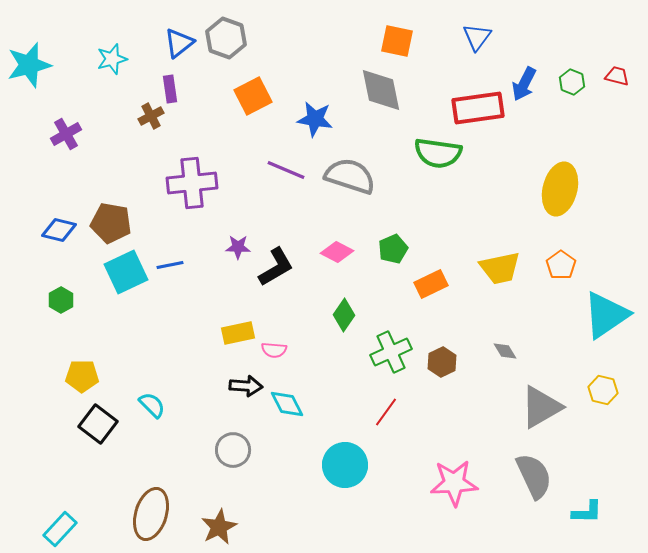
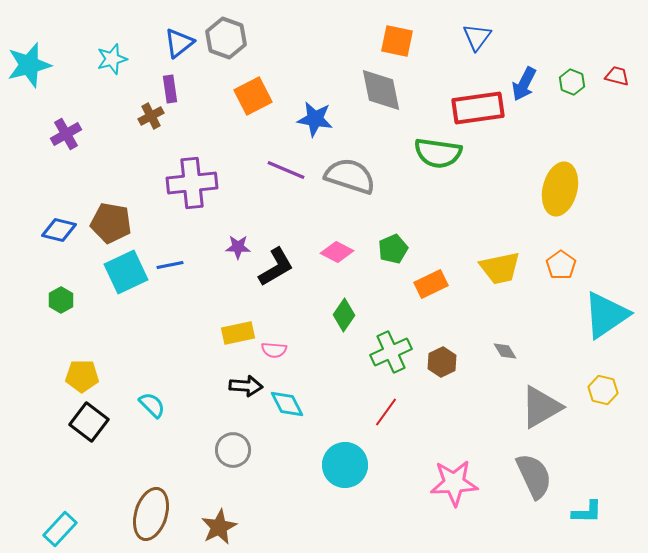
black square at (98, 424): moved 9 px left, 2 px up
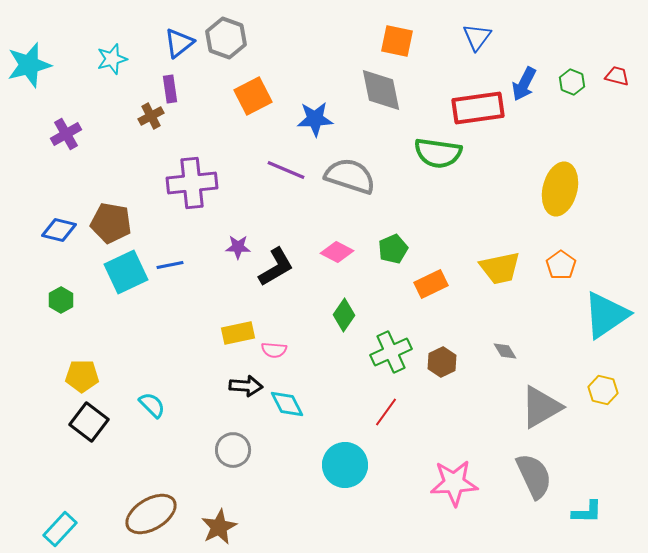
blue star at (315, 119): rotated 12 degrees counterclockwise
brown ellipse at (151, 514): rotated 42 degrees clockwise
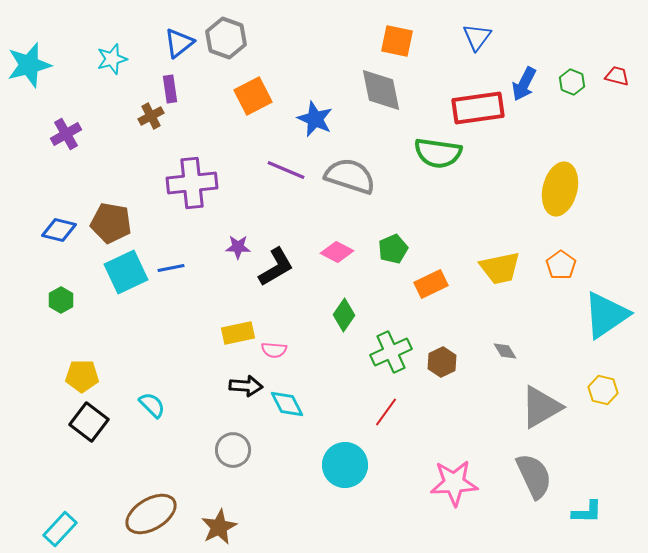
blue star at (315, 119): rotated 27 degrees clockwise
blue line at (170, 265): moved 1 px right, 3 px down
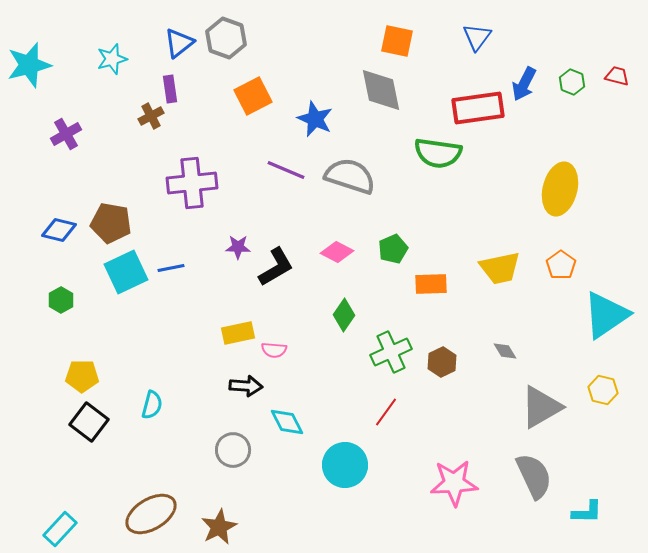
orange rectangle at (431, 284): rotated 24 degrees clockwise
cyan diamond at (287, 404): moved 18 px down
cyan semicircle at (152, 405): rotated 60 degrees clockwise
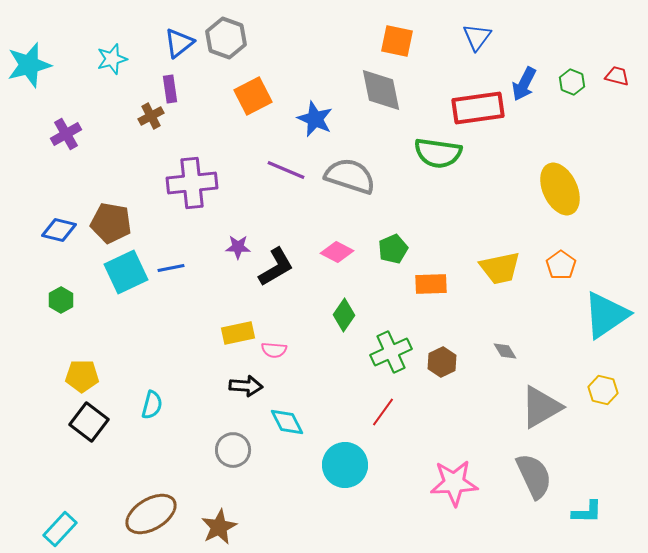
yellow ellipse at (560, 189): rotated 39 degrees counterclockwise
red line at (386, 412): moved 3 px left
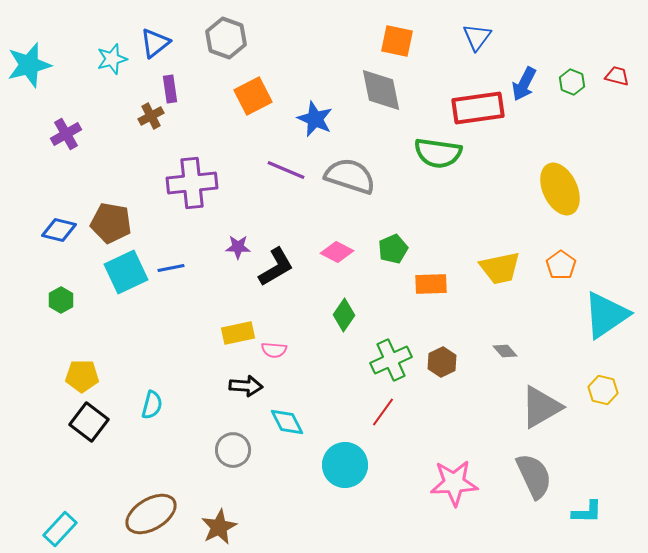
blue triangle at (179, 43): moved 24 px left
gray diamond at (505, 351): rotated 10 degrees counterclockwise
green cross at (391, 352): moved 8 px down
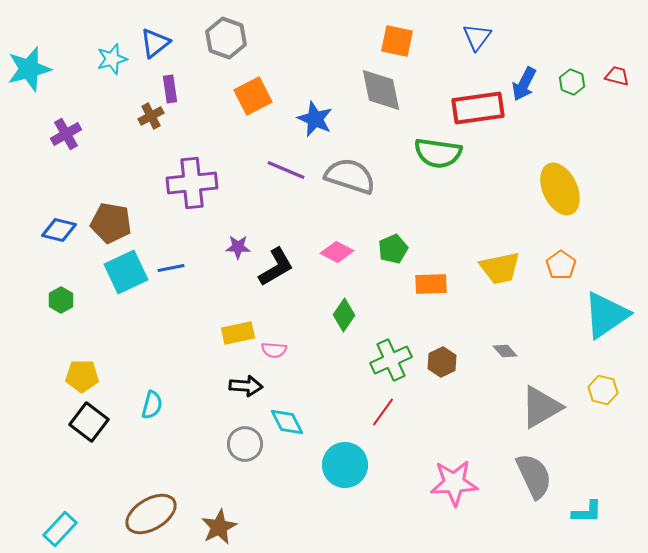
cyan star at (29, 65): moved 4 px down
gray circle at (233, 450): moved 12 px right, 6 px up
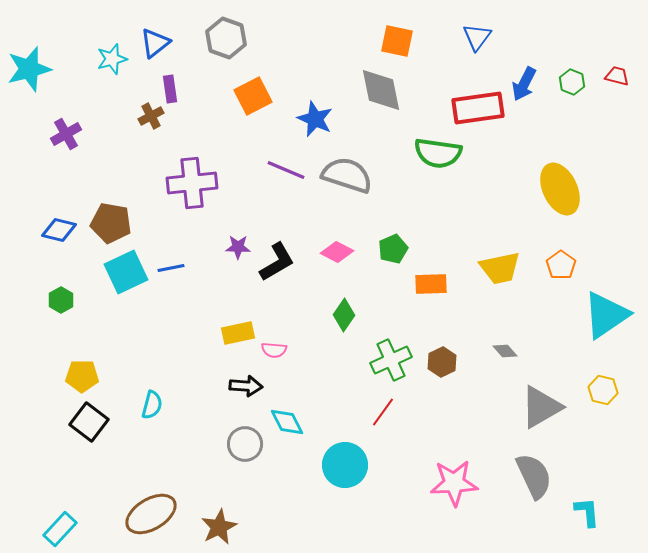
gray semicircle at (350, 176): moved 3 px left, 1 px up
black L-shape at (276, 267): moved 1 px right, 5 px up
cyan L-shape at (587, 512): rotated 96 degrees counterclockwise
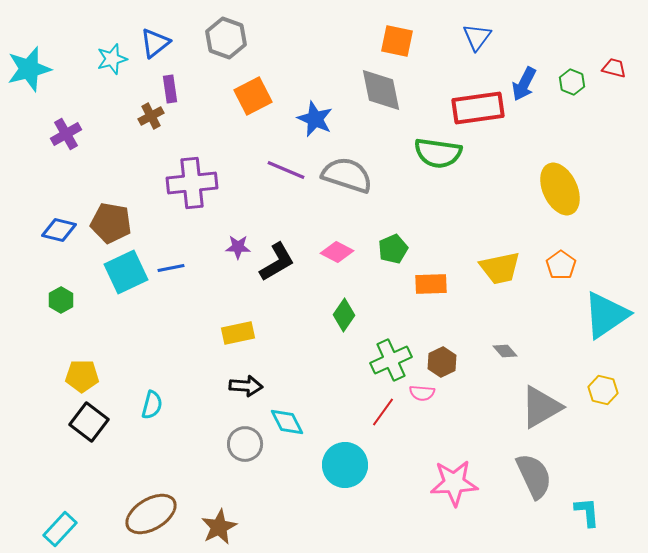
red trapezoid at (617, 76): moved 3 px left, 8 px up
pink semicircle at (274, 350): moved 148 px right, 43 px down
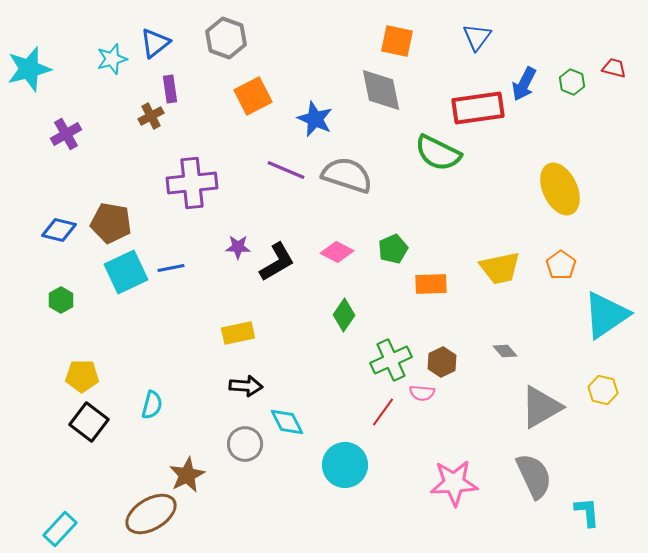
green semicircle at (438, 153): rotated 18 degrees clockwise
brown star at (219, 527): moved 32 px left, 52 px up
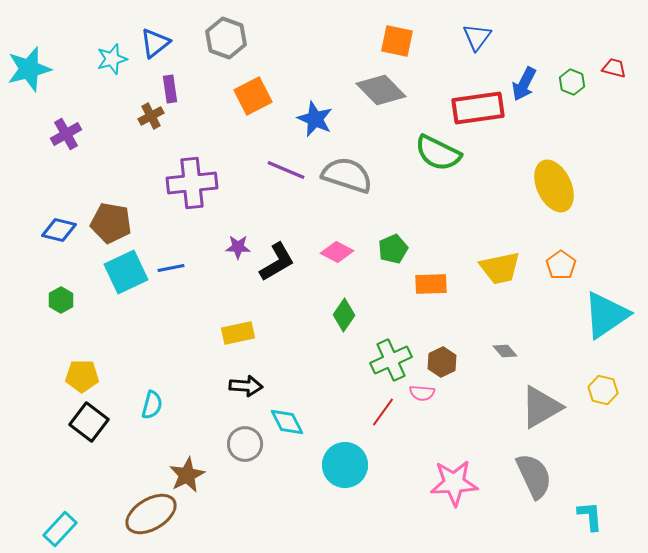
gray diamond at (381, 90): rotated 33 degrees counterclockwise
yellow ellipse at (560, 189): moved 6 px left, 3 px up
cyan L-shape at (587, 512): moved 3 px right, 4 px down
